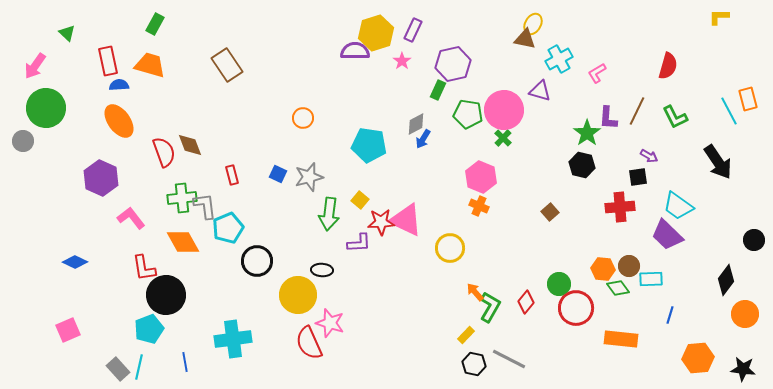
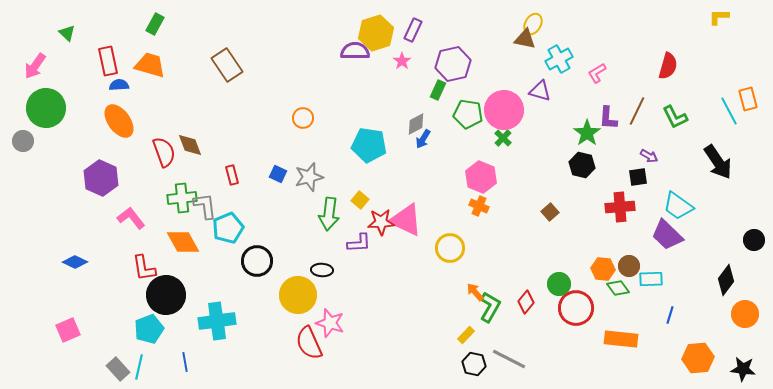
cyan cross at (233, 339): moved 16 px left, 18 px up
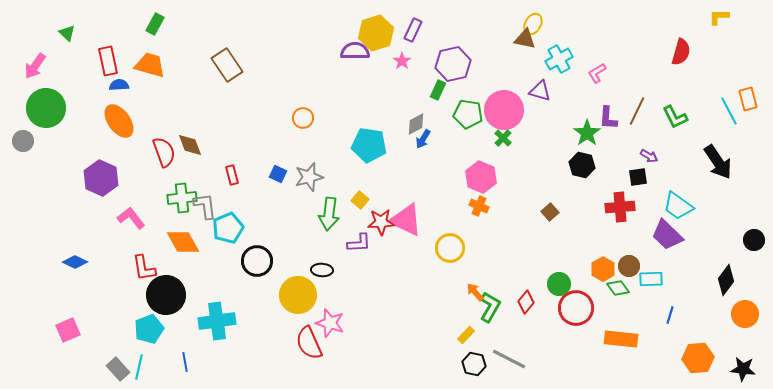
red semicircle at (668, 66): moved 13 px right, 14 px up
orange hexagon at (603, 269): rotated 25 degrees clockwise
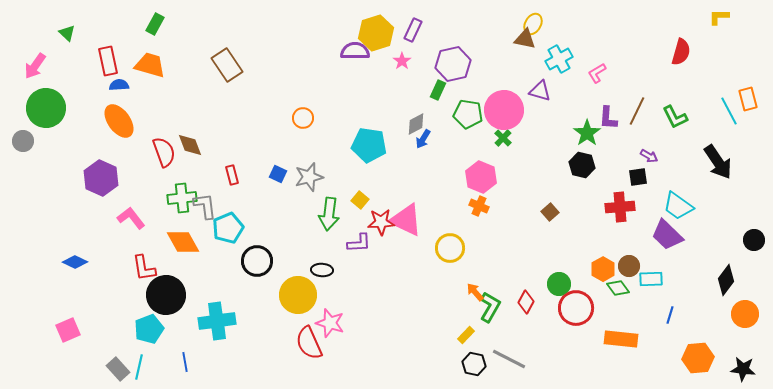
red diamond at (526, 302): rotated 10 degrees counterclockwise
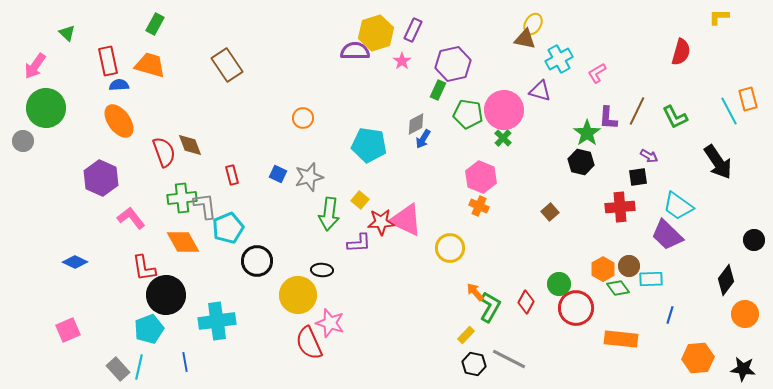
black hexagon at (582, 165): moved 1 px left, 3 px up
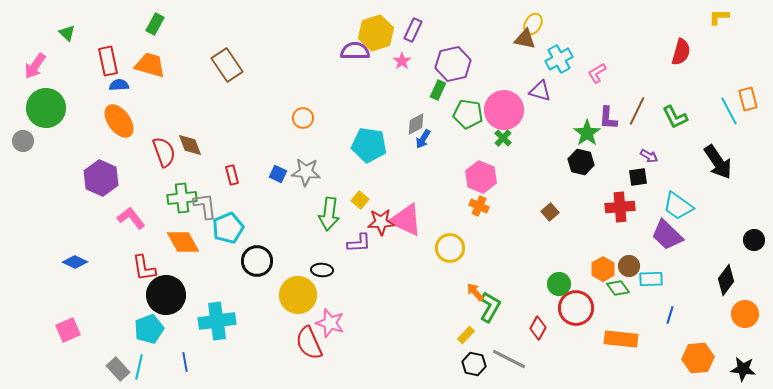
gray star at (309, 177): moved 3 px left, 5 px up; rotated 20 degrees clockwise
red diamond at (526, 302): moved 12 px right, 26 px down
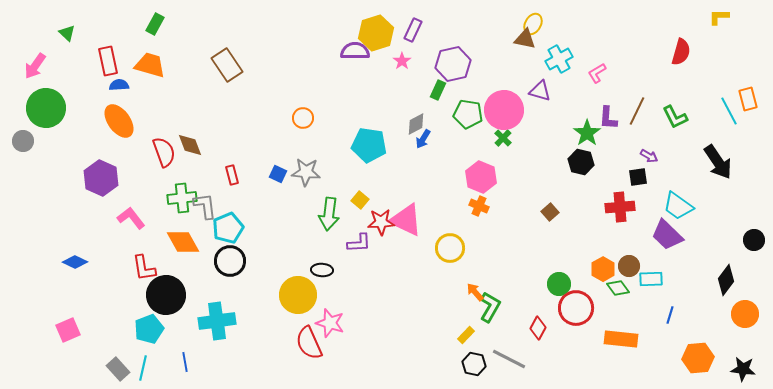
black circle at (257, 261): moved 27 px left
cyan line at (139, 367): moved 4 px right, 1 px down
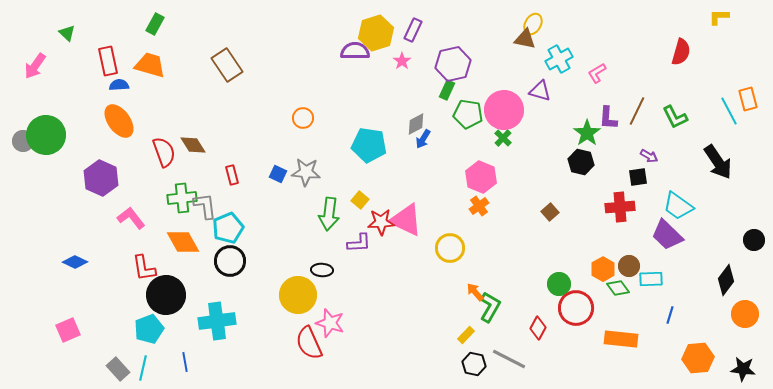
green rectangle at (438, 90): moved 9 px right
green circle at (46, 108): moved 27 px down
brown diamond at (190, 145): moved 3 px right; rotated 12 degrees counterclockwise
orange cross at (479, 206): rotated 30 degrees clockwise
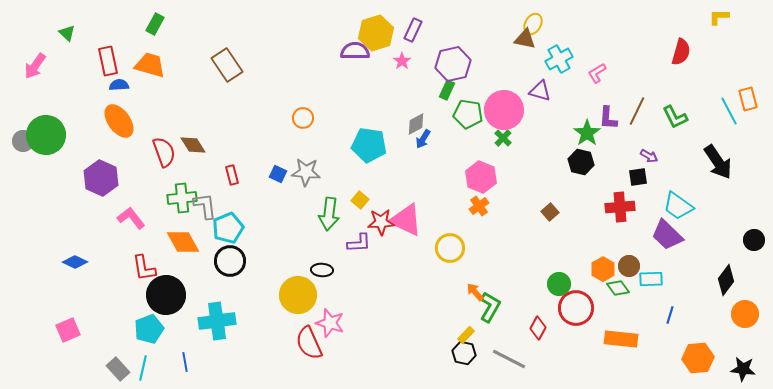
black hexagon at (474, 364): moved 10 px left, 11 px up
